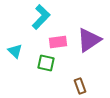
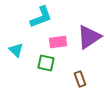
cyan L-shape: rotated 25 degrees clockwise
purple triangle: moved 3 px up
cyan triangle: moved 1 px right, 1 px up
brown rectangle: moved 7 px up
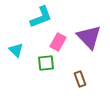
purple triangle: rotated 40 degrees counterclockwise
pink rectangle: rotated 54 degrees counterclockwise
green square: rotated 18 degrees counterclockwise
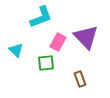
purple triangle: moved 3 px left
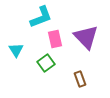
pink rectangle: moved 3 px left, 3 px up; rotated 42 degrees counterclockwise
cyan triangle: rotated 14 degrees clockwise
green square: rotated 30 degrees counterclockwise
